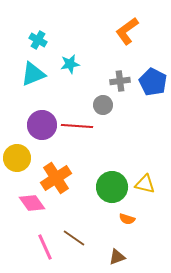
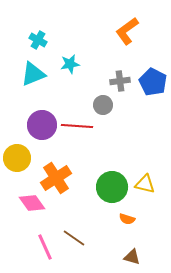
brown triangle: moved 15 px right; rotated 36 degrees clockwise
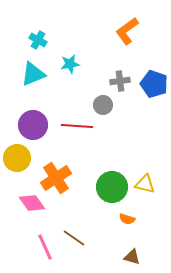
blue pentagon: moved 1 px right, 2 px down; rotated 8 degrees counterclockwise
purple circle: moved 9 px left
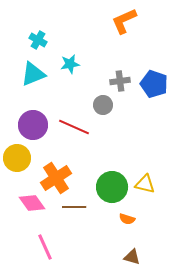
orange L-shape: moved 3 px left, 10 px up; rotated 12 degrees clockwise
red line: moved 3 px left, 1 px down; rotated 20 degrees clockwise
brown line: moved 31 px up; rotated 35 degrees counterclockwise
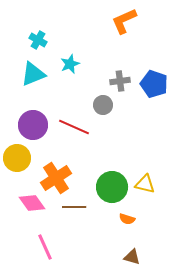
cyan star: rotated 12 degrees counterclockwise
